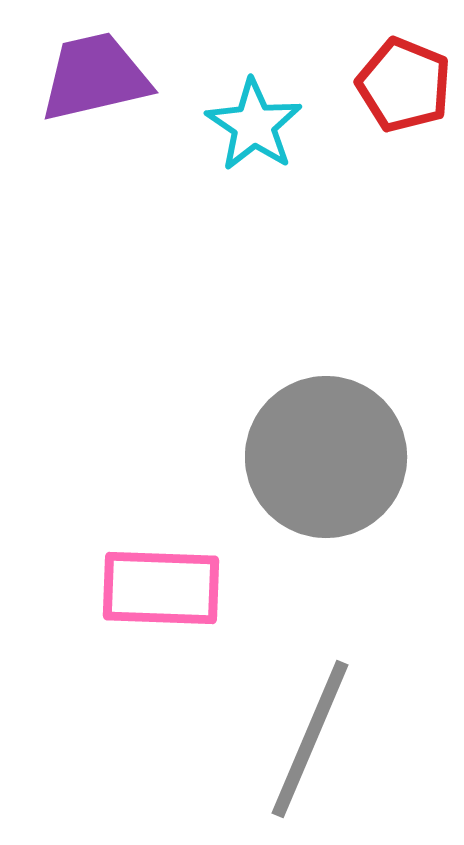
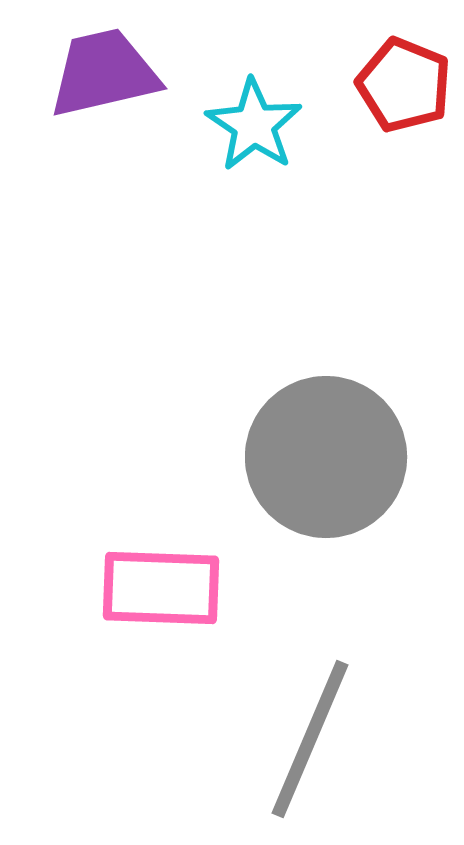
purple trapezoid: moved 9 px right, 4 px up
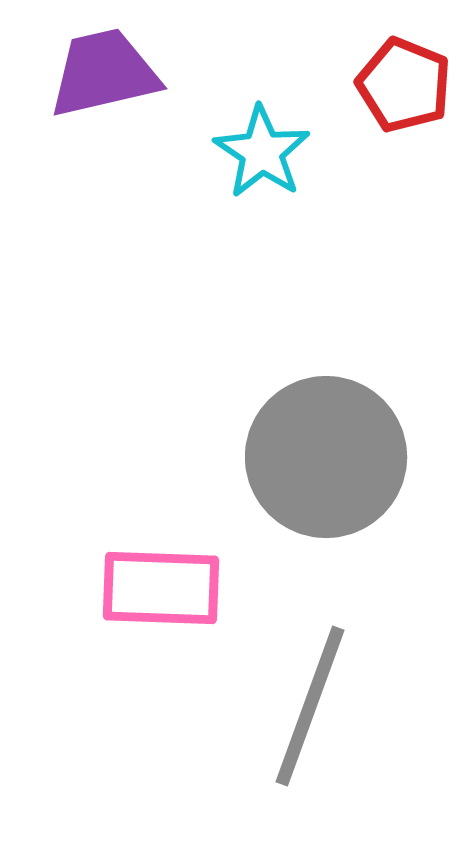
cyan star: moved 8 px right, 27 px down
gray line: moved 33 px up; rotated 3 degrees counterclockwise
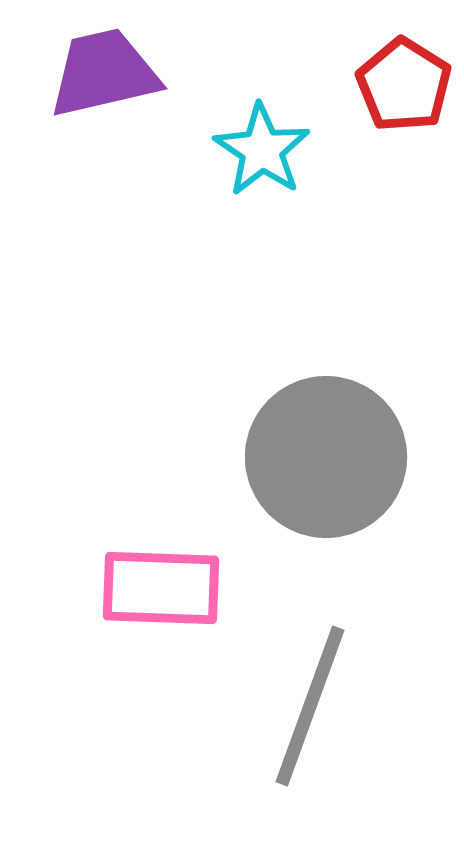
red pentagon: rotated 10 degrees clockwise
cyan star: moved 2 px up
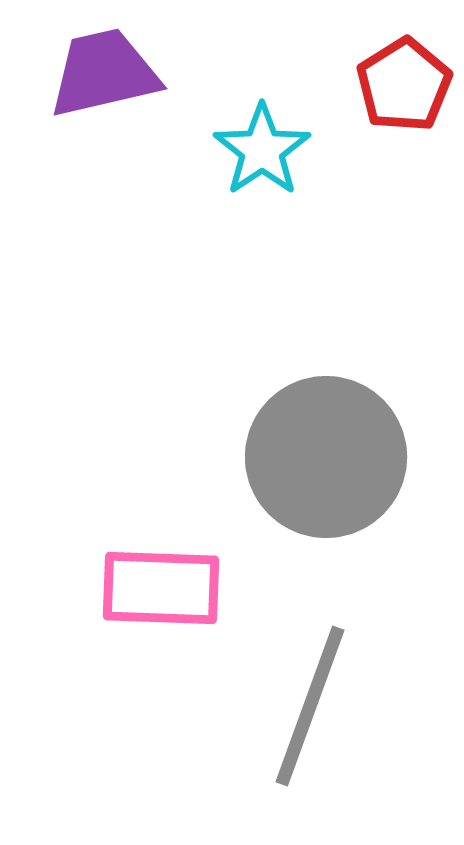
red pentagon: rotated 8 degrees clockwise
cyan star: rotated 4 degrees clockwise
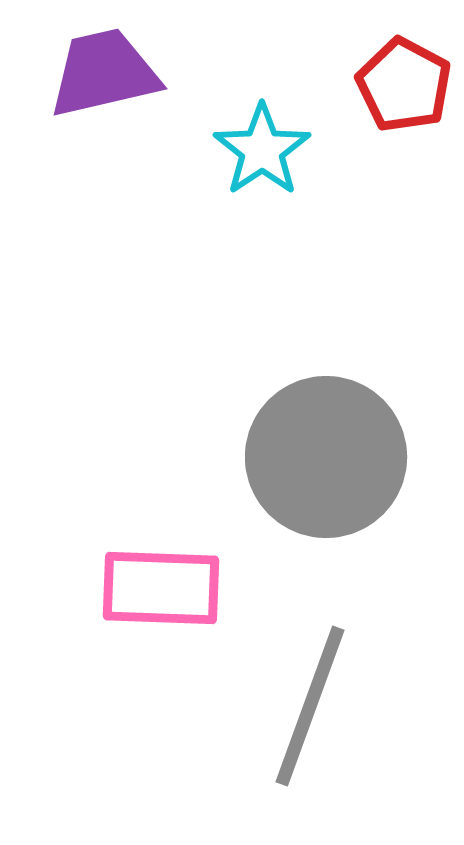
red pentagon: rotated 12 degrees counterclockwise
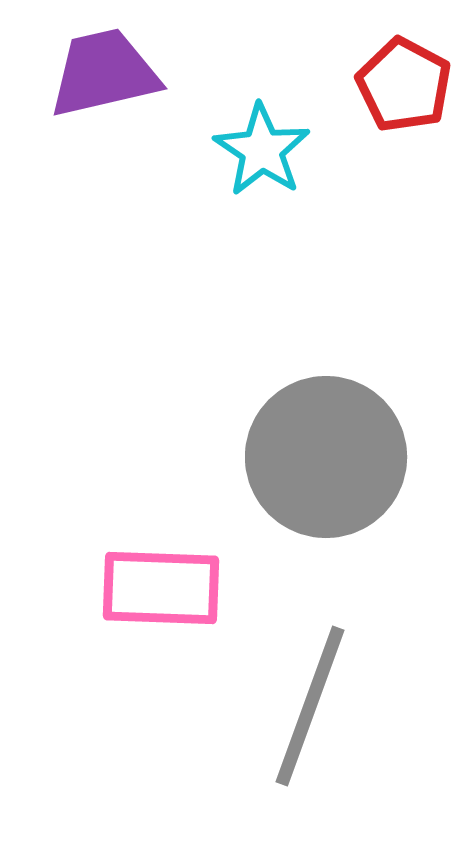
cyan star: rotated 4 degrees counterclockwise
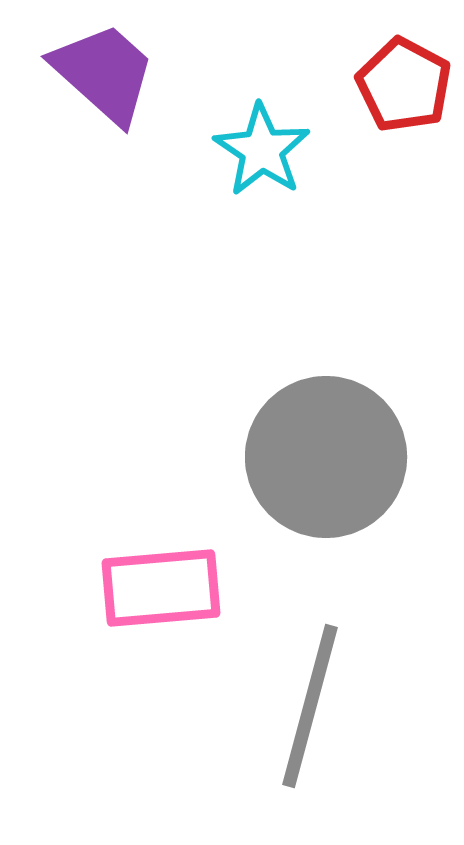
purple trapezoid: rotated 55 degrees clockwise
pink rectangle: rotated 7 degrees counterclockwise
gray line: rotated 5 degrees counterclockwise
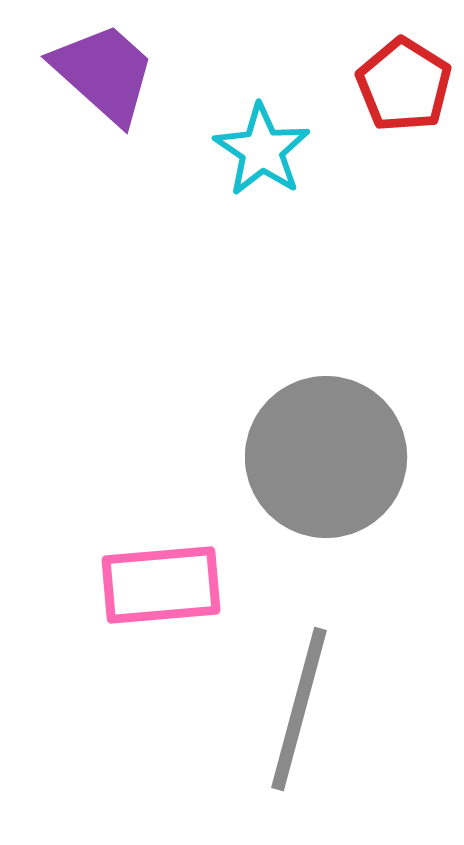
red pentagon: rotated 4 degrees clockwise
pink rectangle: moved 3 px up
gray line: moved 11 px left, 3 px down
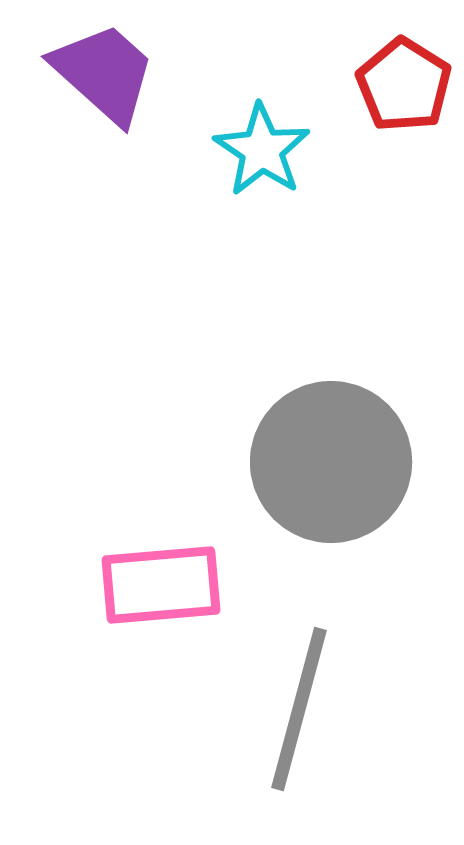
gray circle: moved 5 px right, 5 px down
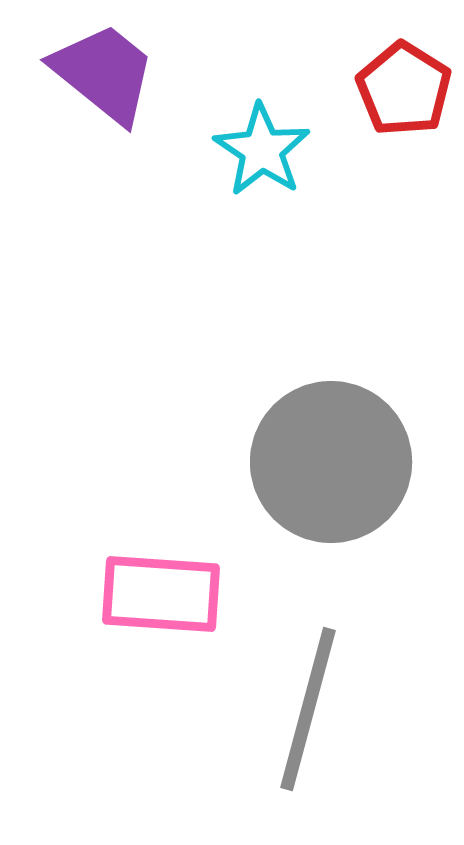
purple trapezoid: rotated 3 degrees counterclockwise
red pentagon: moved 4 px down
pink rectangle: moved 9 px down; rotated 9 degrees clockwise
gray line: moved 9 px right
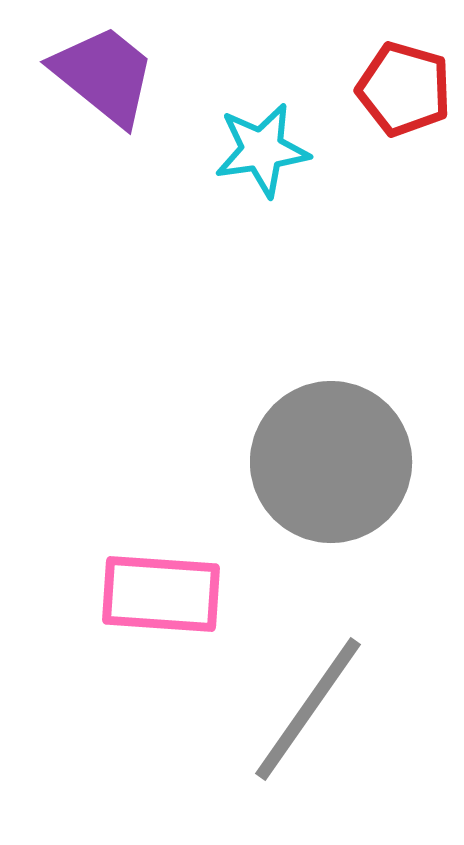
purple trapezoid: moved 2 px down
red pentagon: rotated 16 degrees counterclockwise
cyan star: rotated 30 degrees clockwise
gray line: rotated 20 degrees clockwise
